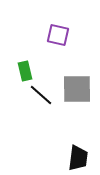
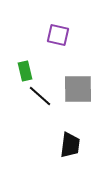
gray square: moved 1 px right
black line: moved 1 px left, 1 px down
black trapezoid: moved 8 px left, 13 px up
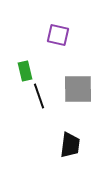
black line: moved 1 px left; rotated 30 degrees clockwise
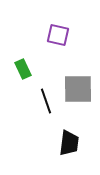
green rectangle: moved 2 px left, 2 px up; rotated 12 degrees counterclockwise
black line: moved 7 px right, 5 px down
black trapezoid: moved 1 px left, 2 px up
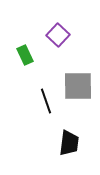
purple square: rotated 30 degrees clockwise
green rectangle: moved 2 px right, 14 px up
gray square: moved 3 px up
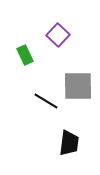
black line: rotated 40 degrees counterclockwise
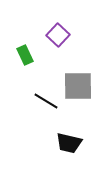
black trapezoid: rotated 96 degrees clockwise
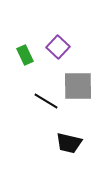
purple square: moved 12 px down
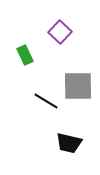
purple square: moved 2 px right, 15 px up
